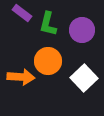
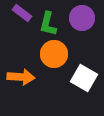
purple circle: moved 12 px up
orange circle: moved 6 px right, 7 px up
white square: rotated 16 degrees counterclockwise
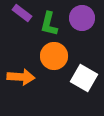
green L-shape: moved 1 px right
orange circle: moved 2 px down
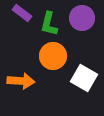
orange circle: moved 1 px left
orange arrow: moved 4 px down
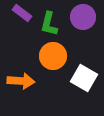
purple circle: moved 1 px right, 1 px up
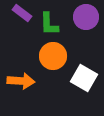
purple circle: moved 3 px right
green L-shape: rotated 15 degrees counterclockwise
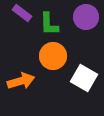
orange arrow: rotated 20 degrees counterclockwise
